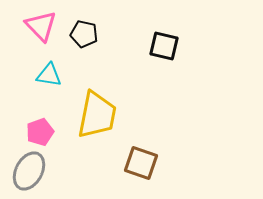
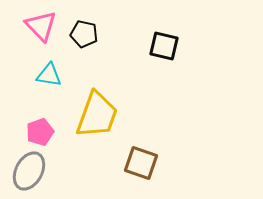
yellow trapezoid: rotated 9 degrees clockwise
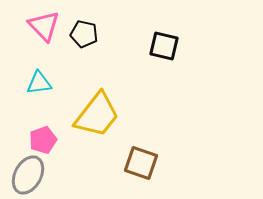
pink triangle: moved 3 px right
cyan triangle: moved 10 px left, 8 px down; rotated 16 degrees counterclockwise
yellow trapezoid: rotated 18 degrees clockwise
pink pentagon: moved 3 px right, 8 px down
gray ellipse: moved 1 px left, 4 px down
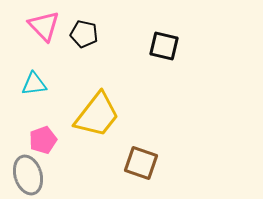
cyan triangle: moved 5 px left, 1 px down
gray ellipse: rotated 45 degrees counterclockwise
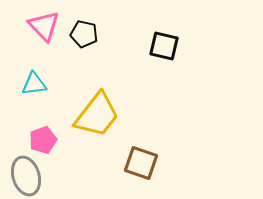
gray ellipse: moved 2 px left, 1 px down
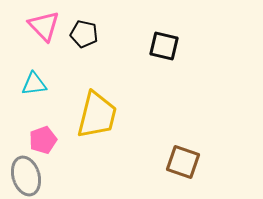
yellow trapezoid: rotated 24 degrees counterclockwise
brown square: moved 42 px right, 1 px up
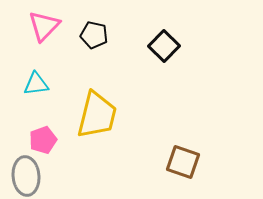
pink triangle: rotated 28 degrees clockwise
black pentagon: moved 10 px right, 1 px down
black square: rotated 32 degrees clockwise
cyan triangle: moved 2 px right
gray ellipse: rotated 12 degrees clockwise
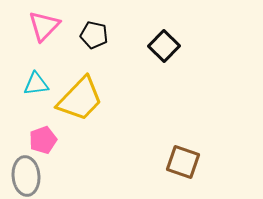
yellow trapezoid: moved 17 px left, 16 px up; rotated 30 degrees clockwise
